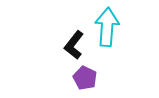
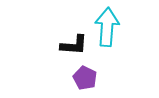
black L-shape: rotated 124 degrees counterclockwise
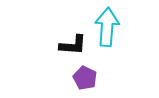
black L-shape: moved 1 px left
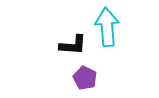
cyan arrow: rotated 9 degrees counterclockwise
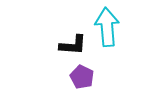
purple pentagon: moved 3 px left, 1 px up
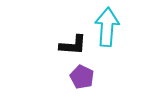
cyan arrow: rotated 9 degrees clockwise
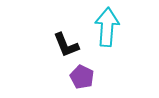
black L-shape: moved 7 px left; rotated 64 degrees clockwise
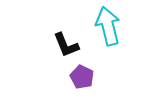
cyan arrow: moved 1 px right, 1 px up; rotated 18 degrees counterclockwise
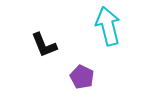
black L-shape: moved 22 px left
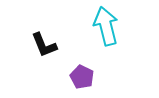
cyan arrow: moved 2 px left
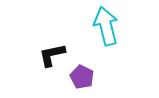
black L-shape: moved 8 px right, 10 px down; rotated 100 degrees clockwise
